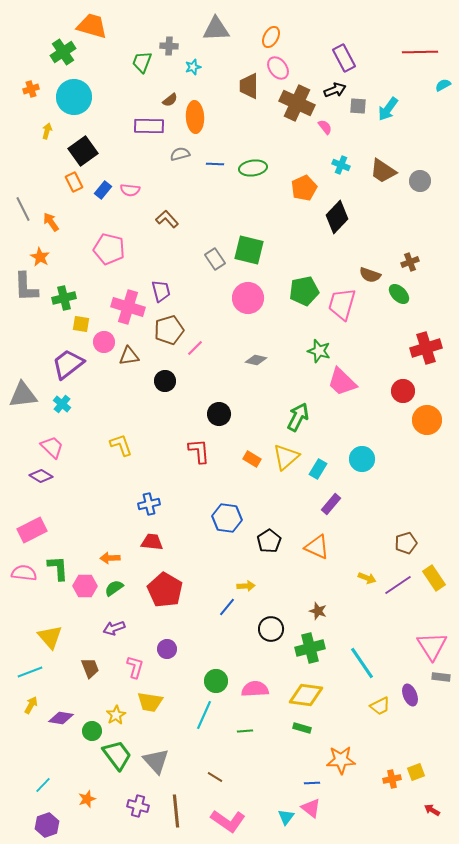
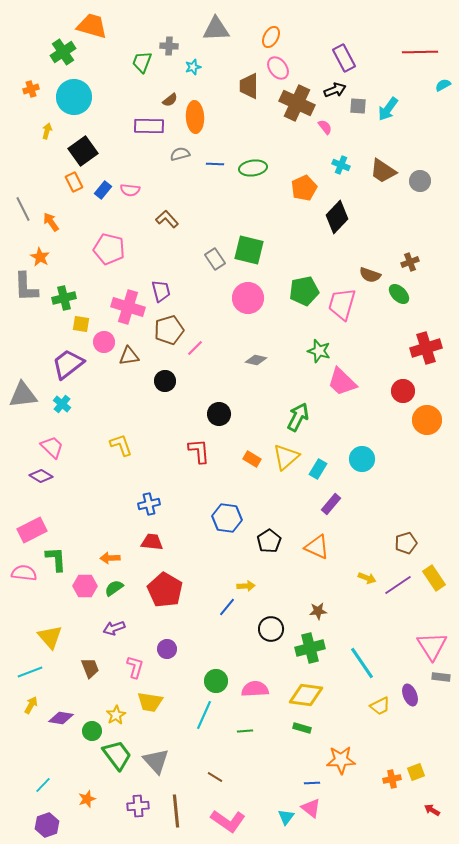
green L-shape at (58, 568): moved 2 px left, 9 px up
brown star at (318, 611): rotated 24 degrees counterclockwise
purple cross at (138, 806): rotated 20 degrees counterclockwise
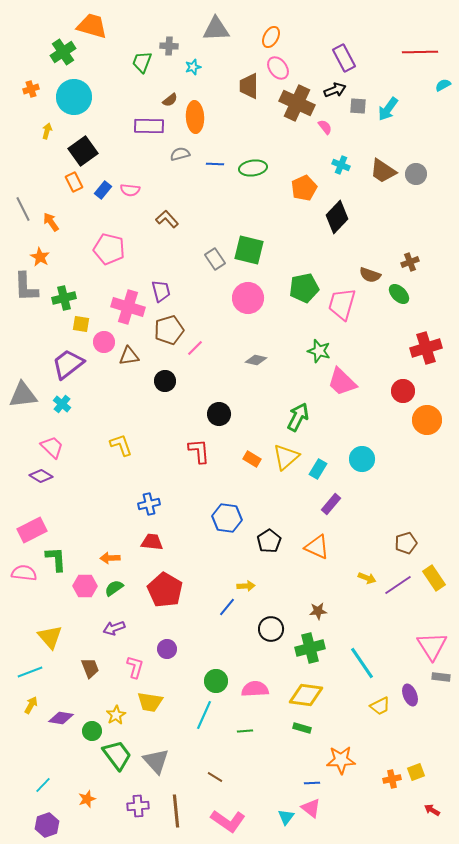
gray circle at (420, 181): moved 4 px left, 7 px up
green pentagon at (304, 291): moved 3 px up
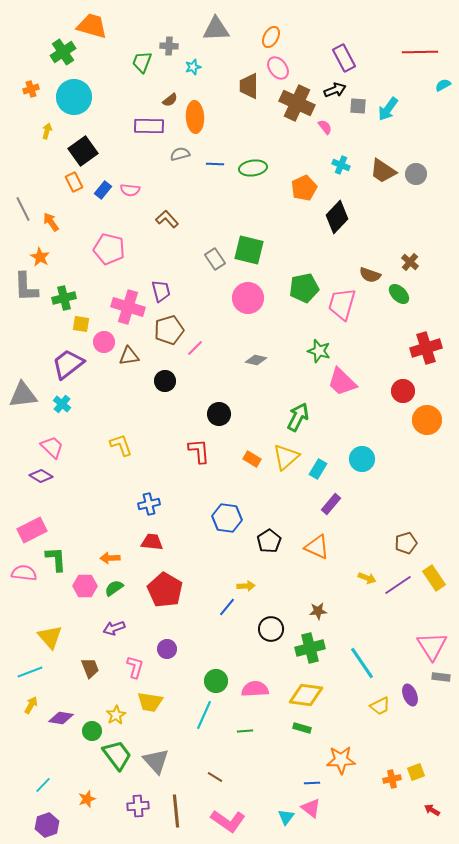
brown cross at (410, 262): rotated 30 degrees counterclockwise
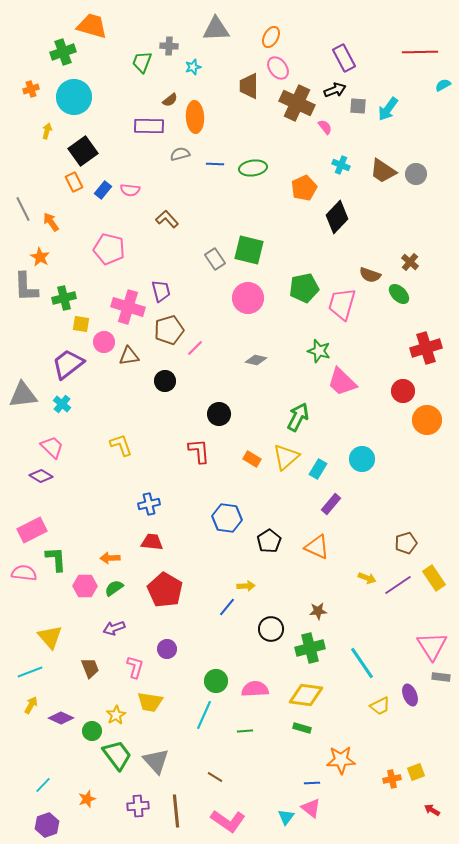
green cross at (63, 52): rotated 15 degrees clockwise
purple diamond at (61, 718): rotated 15 degrees clockwise
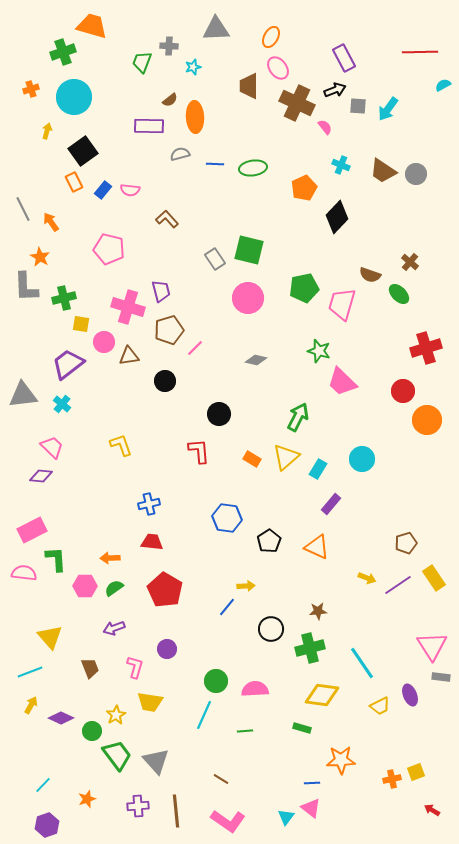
purple diamond at (41, 476): rotated 25 degrees counterclockwise
yellow diamond at (306, 695): moved 16 px right
brown line at (215, 777): moved 6 px right, 2 px down
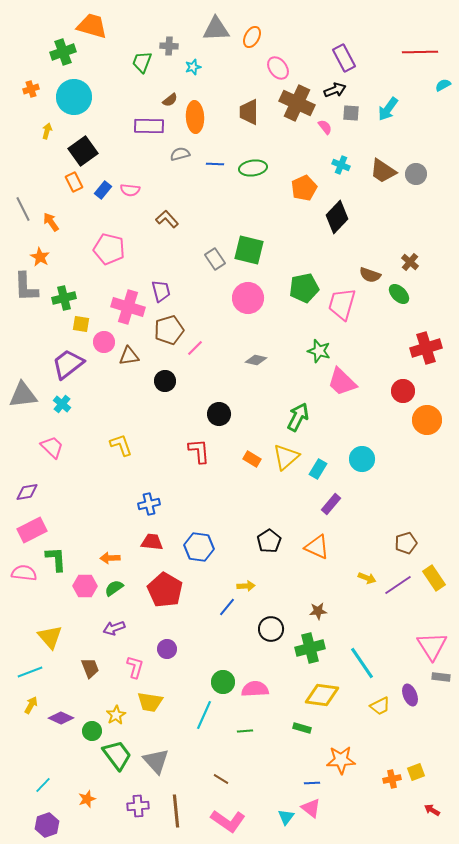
orange ellipse at (271, 37): moved 19 px left
brown trapezoid at (249, 86): moved 26 px down
gray square at (358, 106): moved 7 px left, 7 px down
purple diamond at (41, 476): moved 14 px left, 16 px down; rotated 15 degrees counterclockwise
blue hexagon at (227, 518): moved 28 px left, 29 px down
green circle at (216, 681): moved 7 px right, 1 px down
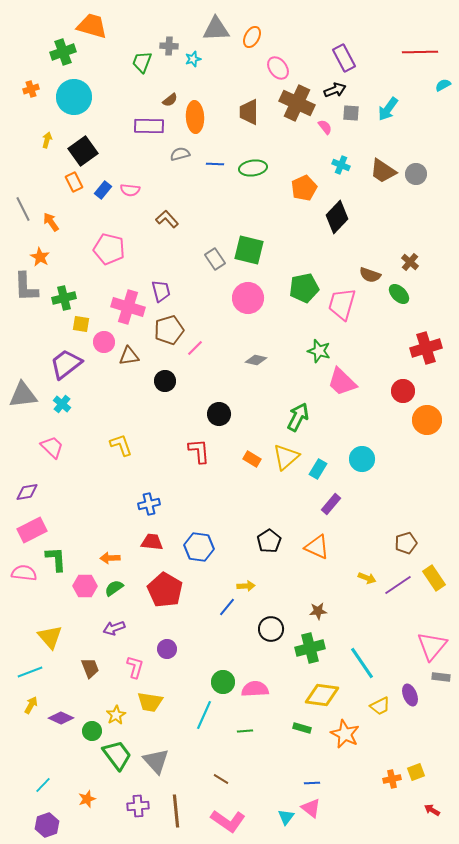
cyan star at (193, 67): moved 8 px up
yellow arrow at (47, 131): moved 9 px down
purple trapezoid at (68, 364): moved 2 px left
pink triangle at (432, 646): rotated 12 degrees clockwise
orange star at (341, 760): moved 4 px right, 26 px up; rotated 28 degrees clockwise
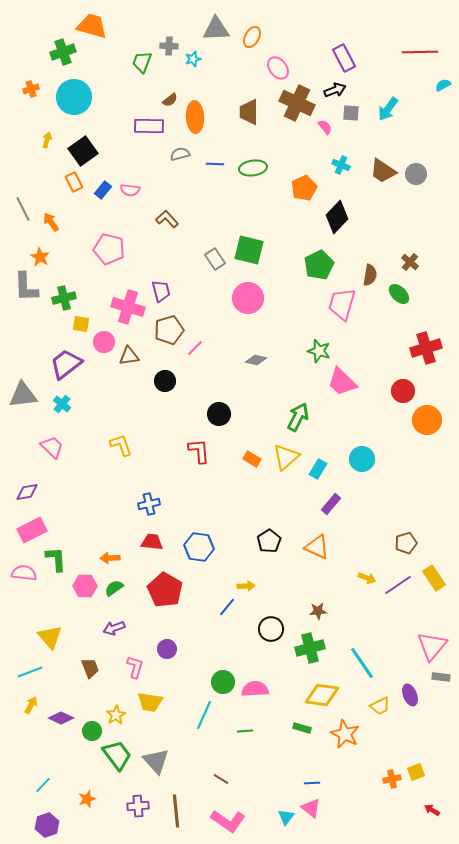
brown semicircle at (370, 275): rotated 100 degrees counterclockwise
green pentagon at (304, 288): moved 15 px right, 23 px up; rotated 16 degrees counterclockwise
